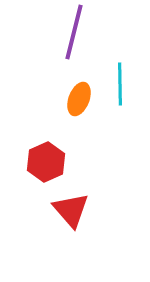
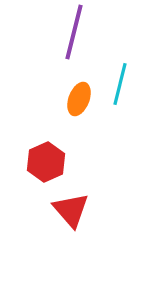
cyan line: rotated 15 degrees clockwise
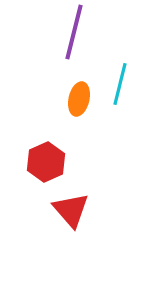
orange ellipse: rotated 8 degrees counterclockwise
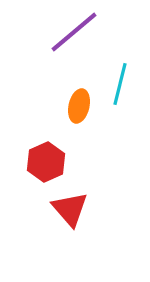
purple line: rotated 36 degrees clockwise
orange ellipse: moved 7 px down
red triangle: moved 1 px left, 1 px up
